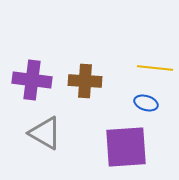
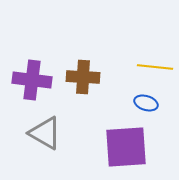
yellow line: moved 1 px up
brown cross: moved 2 px left, 4 px up
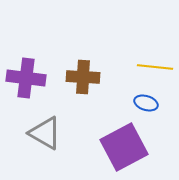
purple cross: moved 6 px left, 2 px up
purple square: moved 2 px left; rotated 24 degrees counterclockwise
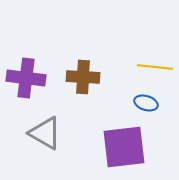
purple square: rotated 21 degrees clockwise
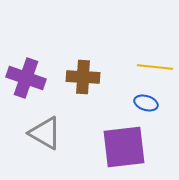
purple cross: rotated 12 degrees clockwise
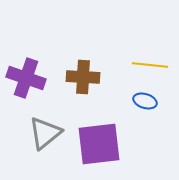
yellow line: moved 5 px left, 2 px up
blue ellipse: moved 1 px left, 2 px up
gray triangle: rotated 51 degrees clockwise
purple square: moved 25 px left, 3 px up
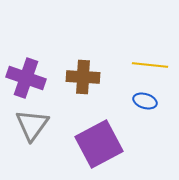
gray triangle: moved 13 px left, 8 px up; rotated 15 degrees counterclockwise
purple square: rotated 21 degrees counterclockwise
